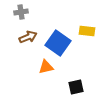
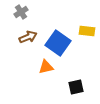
gray cross: rotated 24 degrees counterclockwise
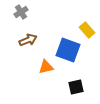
yellow rectangle: moved 1 px up; rotated 42 degrees clockwise
brown arrow: moved 3 px down
blue square: moved 10 px right, 7 px down; rotated 15 degrees counterclockwise
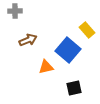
gray cross: moved 6 px left, 1 px up; rotated 32 degrees clockwise
blue square: rotated 20 degrees clockwise
black square: moved 2 px left, 1 px down
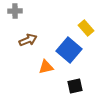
yellow rectangle: moved 1 px left, 2 px up
blue square: moved 1 px right
black square: moved 1 px right, 2 px up
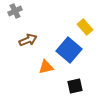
gray cross: rotated 24 degrees counterclockwise
yellow rectangle: moved 1 px left, 1 px up
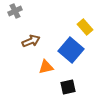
brown arrow: moved 3 px right, 1 px down
blue square: moved 2 px right
black square: moved 7 px left, 1 px down
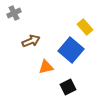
gray cross: moved 1 px left, 2 px down
black square: rotated 14 degrees counterclockwise
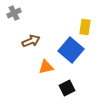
yellow rectangle: rotated 49 degrees clockwise
black square: moved 1 px left, 1 px down
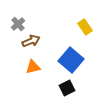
gray cross: moved 4 px right, 11 px down; rotated 16 degrees counterclockwise
yellow rectangle: rotated 42 degrees counterclockwise
blue square: moved 10 px down
orange triangle: moved 13 px left
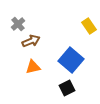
yellow rectangle: moved 4 px right, 1 px up
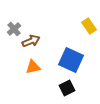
gray cross: moved 4 px left, 5 px down
blue square: rotated 15 degrees counterclockwise
